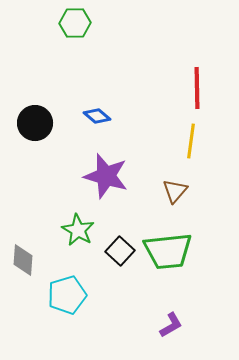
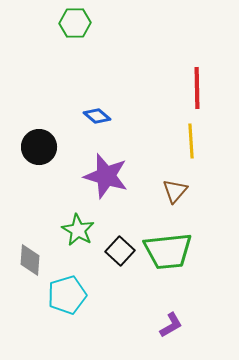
black circle: moved 4 px right, 24 px down
yellow line: rotated 12 degrees counterclockwise
gray diamond: moved 7 px right
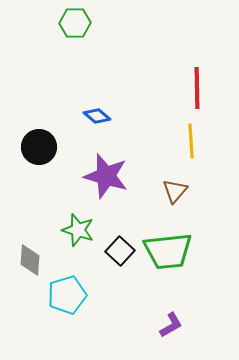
green star: rotated 12 degrees counterclockwise
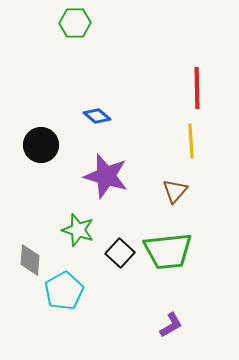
black circle: moved 2 px right, 2 px up
black square: moved 2 px down
cyan pentagon: moved 3 px left, 4 px up; rotated 12 degrees counterclockwise
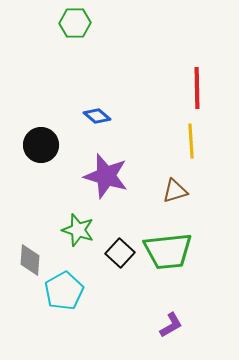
brown triangle: rotated 32 degrees clockwise
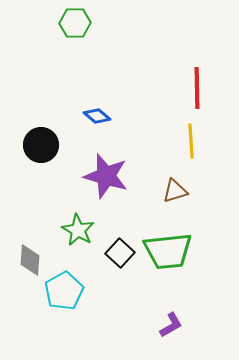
green star: rotated 12 degrees clockwise
